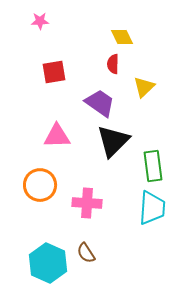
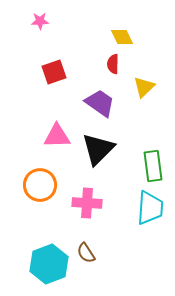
red square: rotated 10 degrees counterclockwise
black triangle: moved 15 px left, 8 px down
cyan trapezoid: moved 2 px left
cyan hexagon: moved 1 px right, 1 px down; rotated 15 degrees clockwise
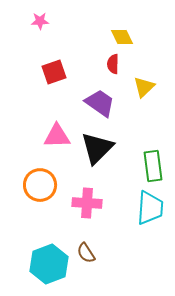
black triangle: moved 1 px left, 1 px up
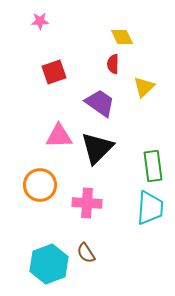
pink triangle: moved 2 px right
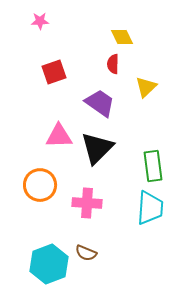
yellow triangle: moved 2 px right
brown semicircle: rotated 35 degrees counterclockwise
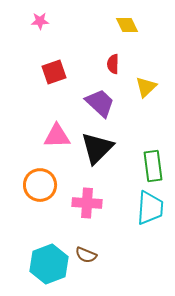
yellow diamond: moved 5 px right, 12 px up
purple trapezoid: rotated 8 degrees clockwise
pink triangle: moved 2 px left
brown semicircle: moved 2 px down
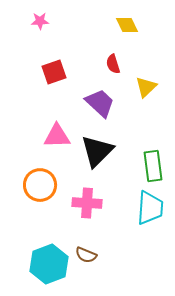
red semicircle: rotated 18 degrees counterclockwise
black triangle: moved 3 px down
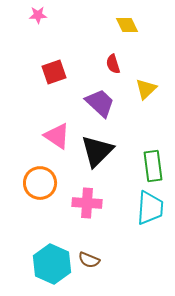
pink star: moved 2 px left, 6 px up
yellow triangle: moved 2 px down
pink triangle: rotated 36 degrees clockwise
orange circle: moved 2 px up
brown semicircle: moved 3 px right, 5 px down
cyan hexagon: moved 3 px right; rotated 15 degrees counterclockwise
